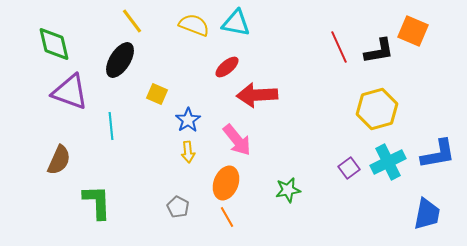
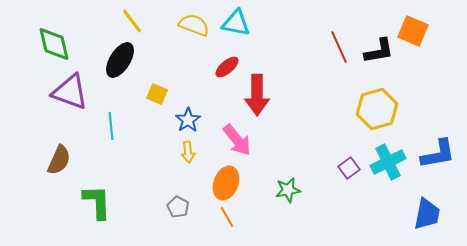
red arrow: rotated 87 degrees counterclockwise
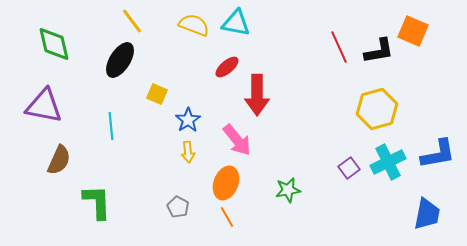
purple triangle: moved 26 px left, 14 px down; rotated 9 degrees counterclockwise
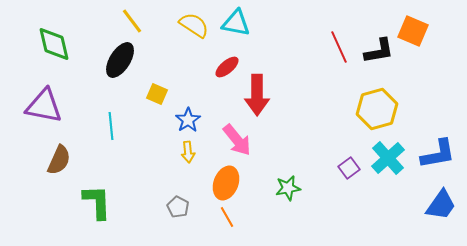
yellow semicircle: rotated 12 degrees clockwise
cyan cross: moved 4 px up; rotated 16 degrees counterclockwise
green star: moved 2 px up
blue trapezoid: moved 14 px right, 9 px up; rotated 24 degrees clockwise
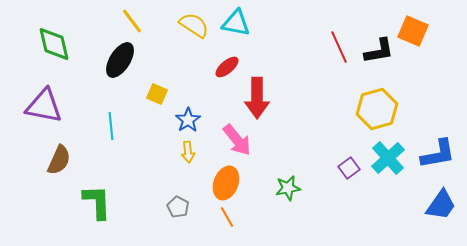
red arrow: moved 3 px down
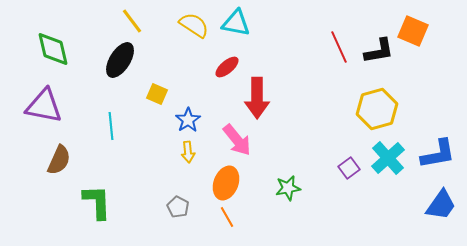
green diamond: moved 1 px left, 5 px down
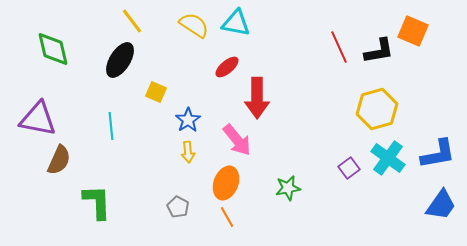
yellow square: moved 1 px left, 2 px up
purple triangle: moved 6 px left, 13 px down
cyan cross: rotated 12 degrees counterclockwise
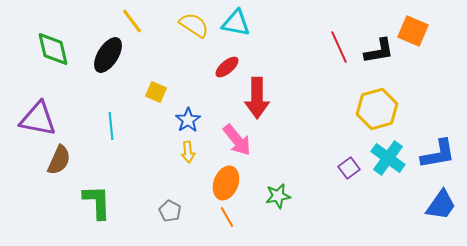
black ellipse: moved 12 px left, 5 px up
green star: moved 10 px left, 8 px down
gray pentagon: moved 8 px left, 4 px down
